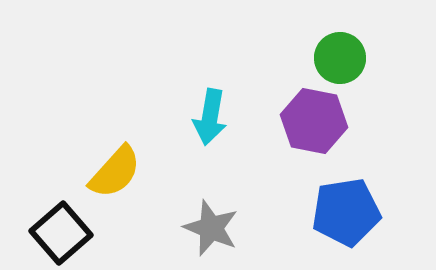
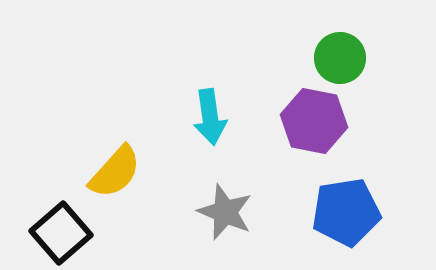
cyan arrow: rotated 18 degrees counterclockwise
gray star: moved 14 px right, 16 px up
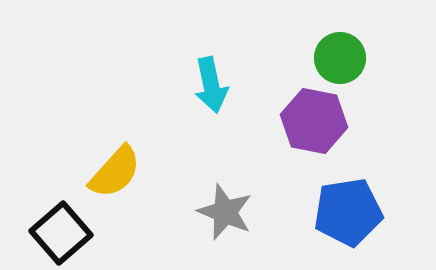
cyan arrow: moved 1 px right, 32 px up; rotated 4 degrees counterclockwise
blue pentagon: moved 2 px right
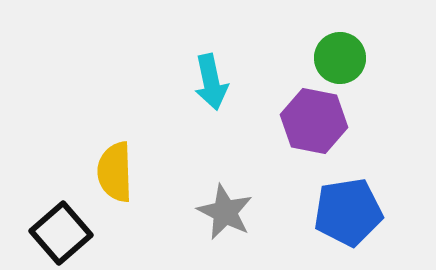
cyan arrow: moved 3 px up
yellow semicircle: rotated 136 degrees clockwise
gray star: rotated 4 degrees clockwise
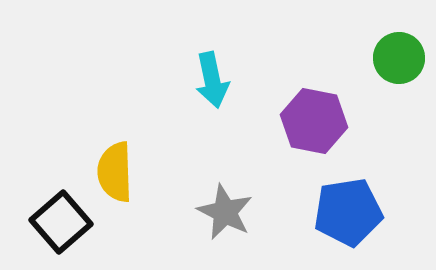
green circle: moved 59 px right
cyan arrow: moved 1 px right, 2 px up
black square: moved 11 px up
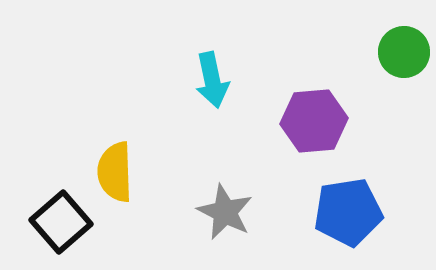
green circle: moved 5 px right, 6 px up
purple hexagon: rotated 16 degrees counterclockwise
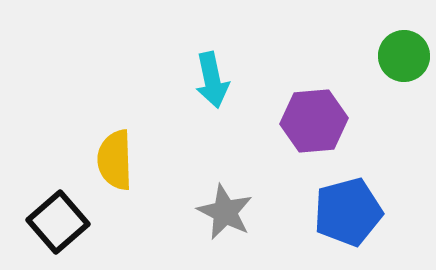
green circle: moved 4 px down
yellow semicircle: moved 12 px up
blue pentagon: rotated 6 degrees counterclockwise
black square: moved 3 px left
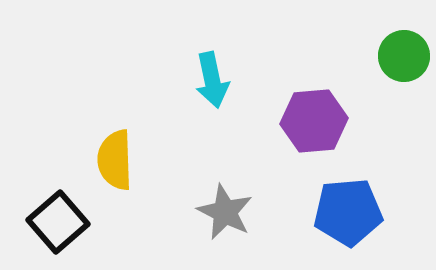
blue pentagon: rotated 10 degrees clockwise
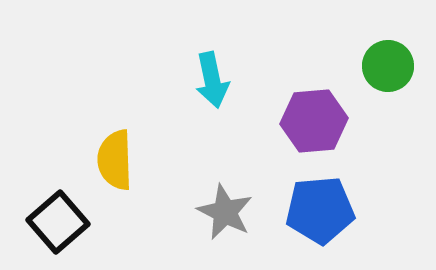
green circle: moved 16 px left, 10 px down
blue pentagon: moved 28 px left, 2 px up
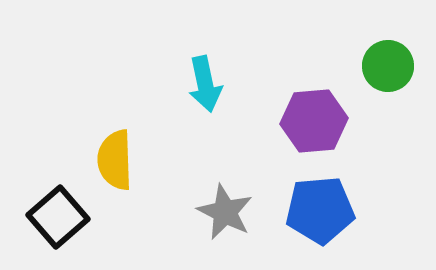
cyan arrow: moved 7 px left, 4 px down
black square: moved 5 px up
